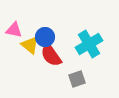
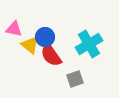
pink triangle: moved 1 px up
gray square: moved 2 px left
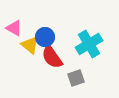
pink triangle: moved 1 px up; rotated 18 degrees clockwise
red semicircle: moved 1 px right, 2 px down
gray square: moved 1 px right, 1 px up
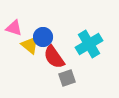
pink triangle: rotated 12 degrees counterclockwise
blue circle: moved 2 px left
red semicircle: moved 2 px right
gray square: moved 9 px left
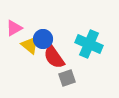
pink triangle: rotated 48 degrees counterclockwise
blue circle: moved 2 px down
cyan cross: rotated 36 degrees counterclockwise
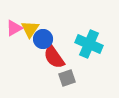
yellow triangle: moved 16 px up; rotated 24 degrees clockwise
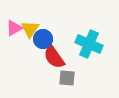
gray square: rotated 24 degrees clockwise
